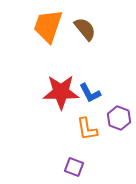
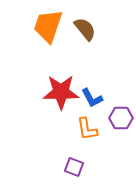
blue L-shape: moved 2 px right, 5 px down
purple hexagon: moved 2 px right; rotated 20 degrees counterclockwise
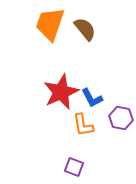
orange trapezoid: moved 2 px right, 2 px up
red star: rotated 24 degrees counterclockwise
purple hexagon: rotated 10 degrees clockwise
orange L-shape: moved 4 px left, 4 px up
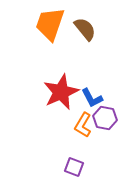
purple hexagon: moved 16 px left
orange L-shape: rotated 40 degrees clockwise
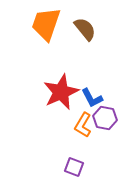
orange trapezoid: moved 4 px left
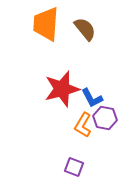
orange trapezoid: rotated 15 degrees counterclockwise
red star: moved 1 px right, 3 px up; rotated 9 degrees clockwise
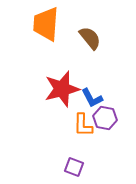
brown semicircle: moved 5 px right, 9 px down
orange L-shape: rotated 30 degrees counterclockwise
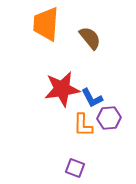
red star: rotated 6 degrees clockwise
purple hexagon: moved 4 px right; rotated 15 degrees counterclockwise
purple square: moved 1 px right, 1 px down
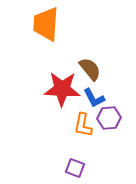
brown semicircle: moved 31 px down
red star: rotated 12 degrees clockwise
blue L-shape: moved 2 px right
orange L-shape: rotated 10 degrees clockwise
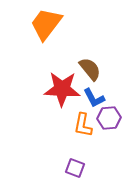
orange trapezoid: rotated 33 degrees clockwise
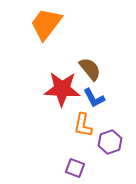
purple hexagon: moved 1 px right, 24 px down; rotated 15 degrees counterclockwise
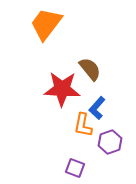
blue L-shape: moved 3 px right, 10 px down; rotated 70 degrees clockwise
